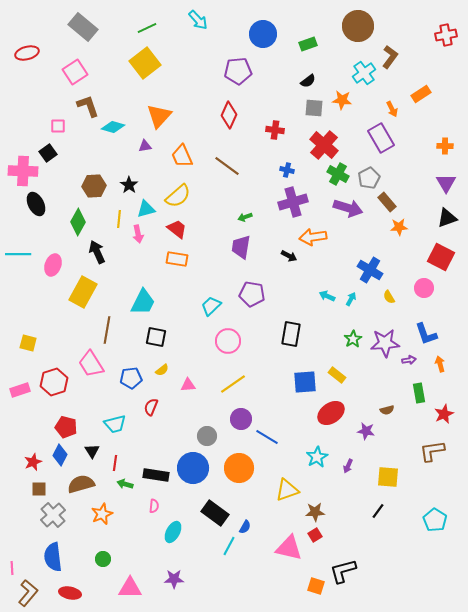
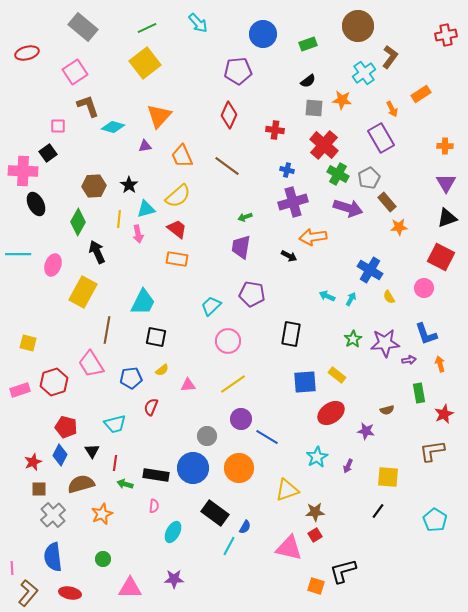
cyan arrow at (198, 20): moved 3 px down
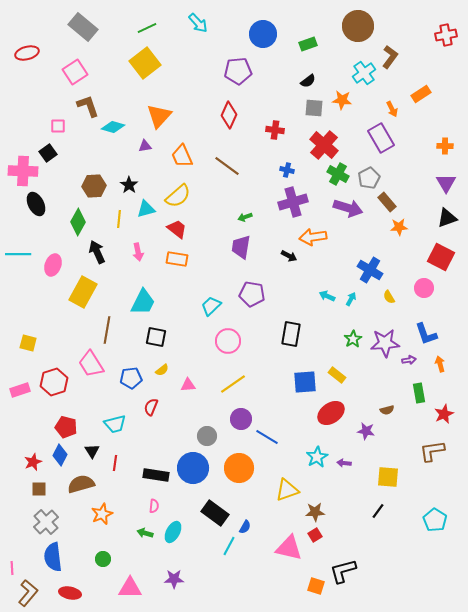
pink arrow at (138, 234): moved 18 px down
purple arrow at (348, 466): moved 4 px left, 3 px up; rotated 72 degrees clockwise
green arrow at (125, 484): moved 20 px right, 49 px down
gray cross at (53, 515): moved 7 px left, 7 px down
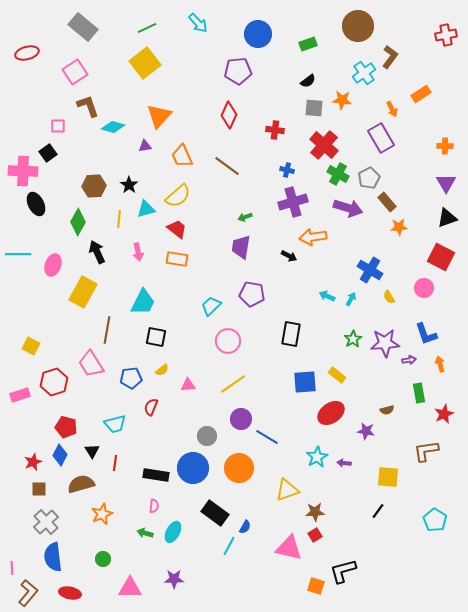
blue circle at (263, 34): moved 5 px left
yellow square at (28, 343): moved 3 px right, 3 px down; rotated 12 degrees clockwise
pink rectangle at (20, 390): moved 5 px down
brown L-shape at (432, 451): moved 6 px left
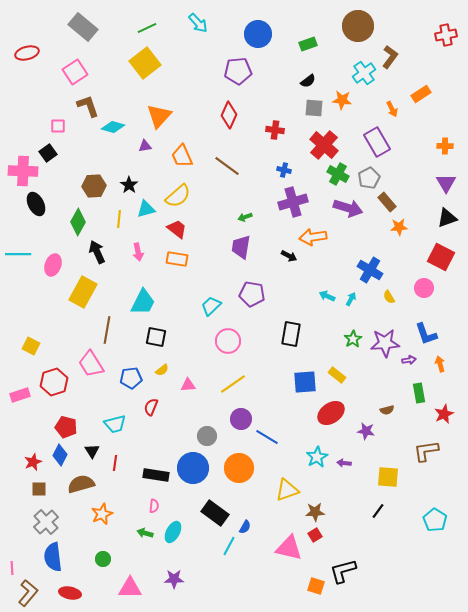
purple rectangle at (381, 138): moved 4 px left, 4 px down
blue cross at (287, 170): moved 3 px left
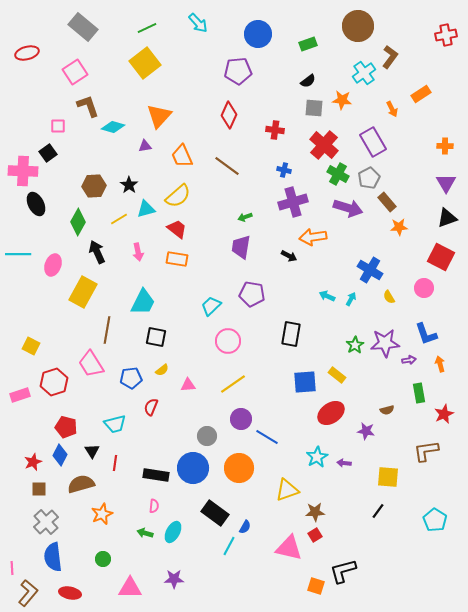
purple rectangle at (377, 142): moved 4 px left
yellow line at (119, 219): rotated 54 degrees clockwise
green star at (353, 339): moved 2 px right, 6 px down
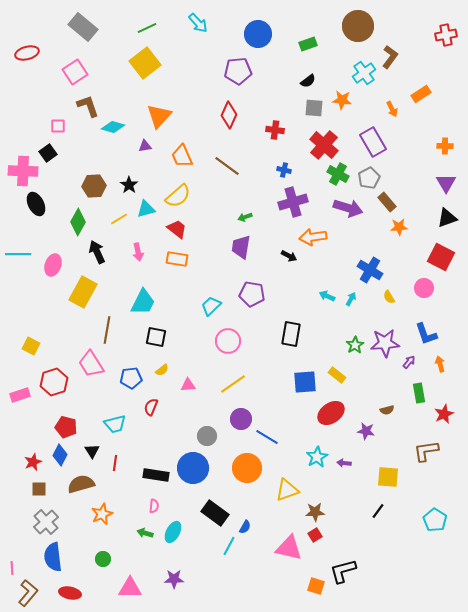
purple arrow at (409, 360): moved 2 px down; rotated 40 degrees counterclockwise
orange circle at (239, 468): moved 8 px right
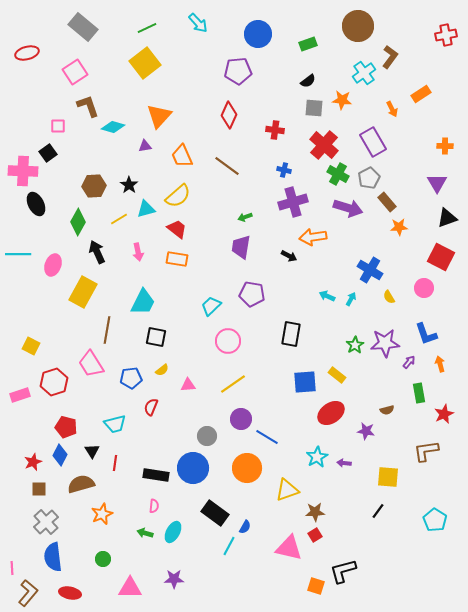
purple triangle at (446, 183): moved 9 px left
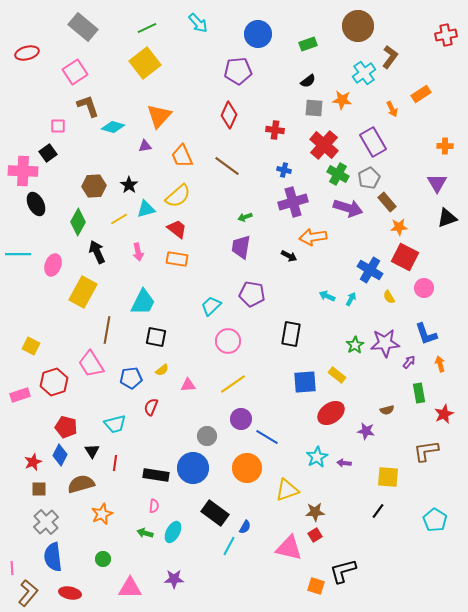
red square at (441, 257): moved 36 px left
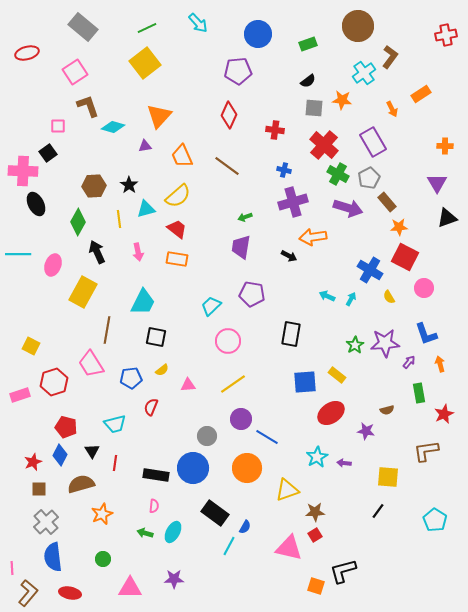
yellow line at (119, 219): rotated 66 degrees counterclockwise
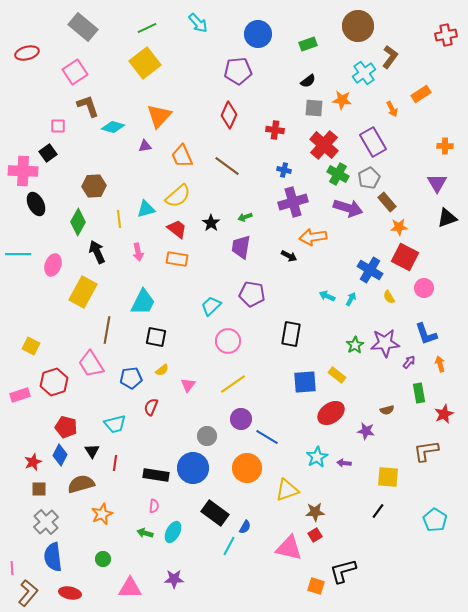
black star at (129, 185): moved 82 px right, 38 px down
pink triangle at (188, 385): rotated 49 degrees counterclockwise
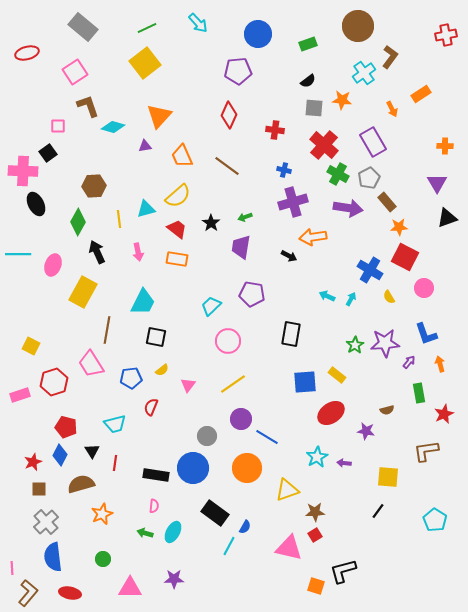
purple arrow at (348, 208): rotated 8 degrees counterclockwise
